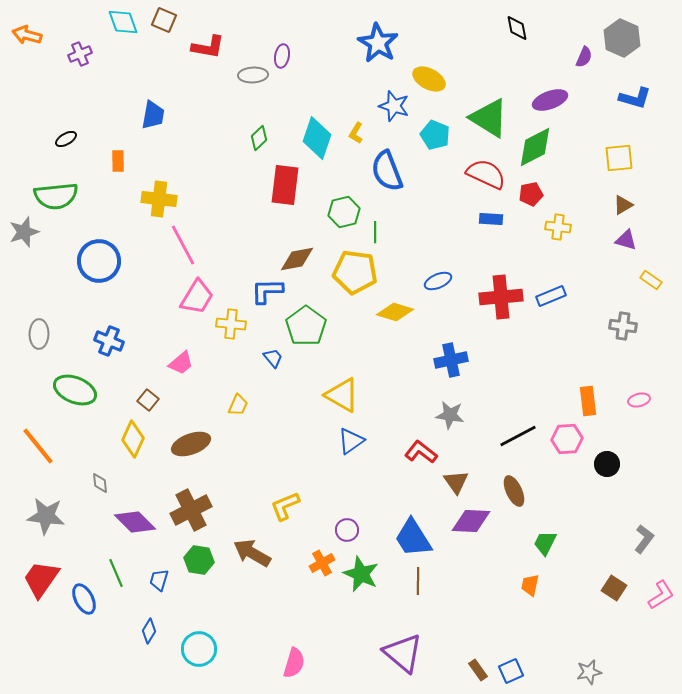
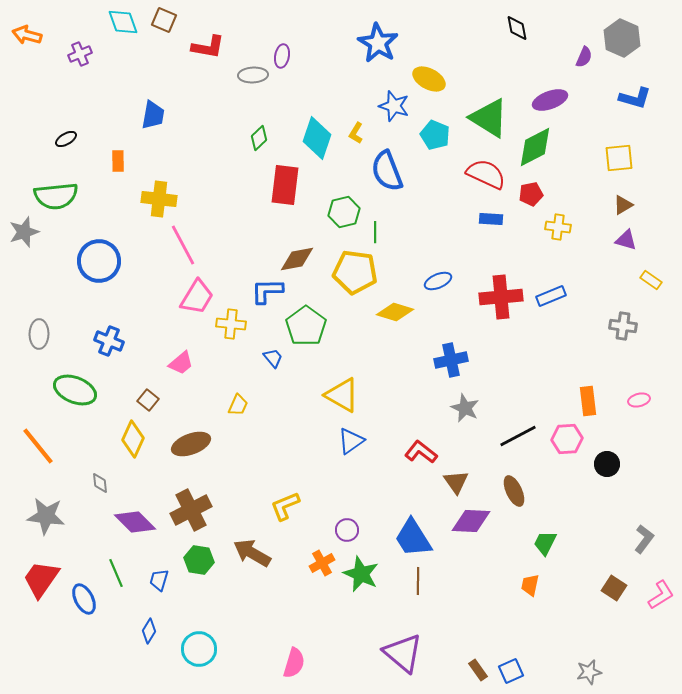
gray star at (450, 415): moved 15 px right, 7 px up; rotated 16 degrees clockwise
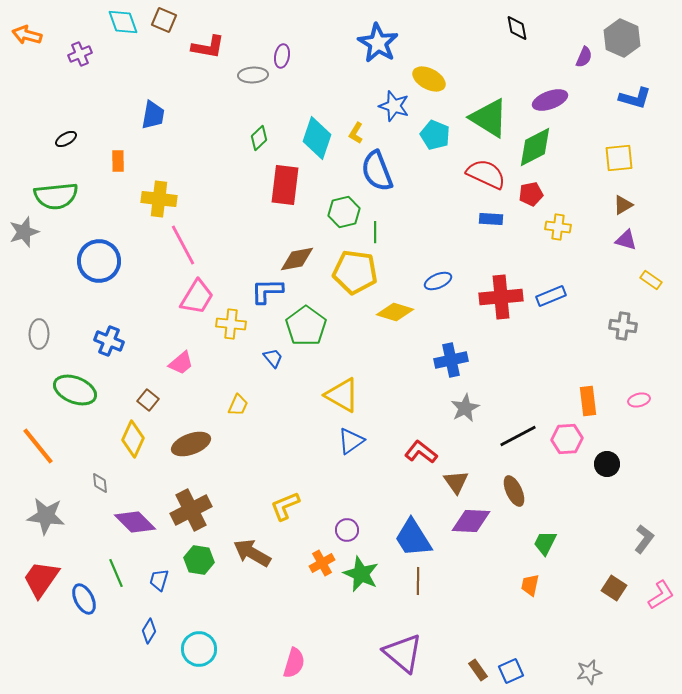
blue semicircle at (387, 171): moved 10 px left
gray star at (465, 408): rotated 20 degrees clockwise
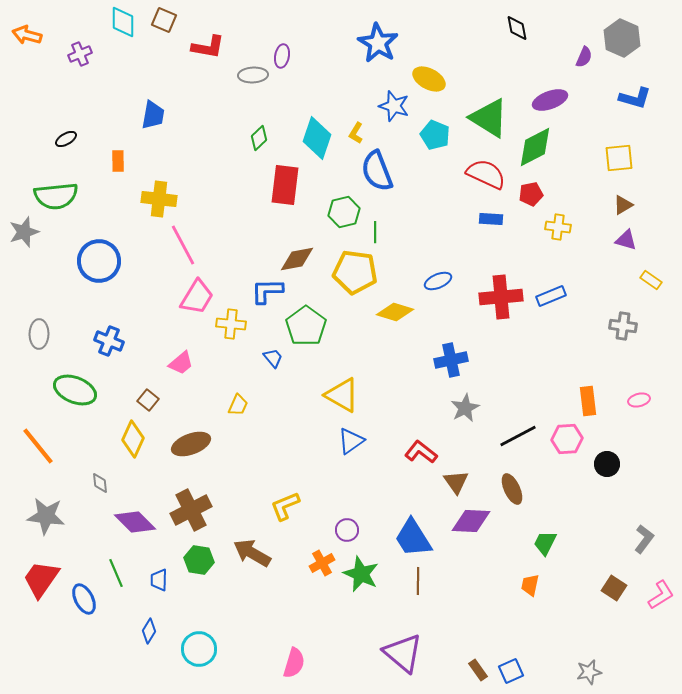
cyan diamond at (123, 22): rotated 20 degrees clockwise
brown ellipse at (514, 491): moved 2 px left, 2 px up
blue trapezoid at (159, 580): rotated 15 degrees counterclockwise
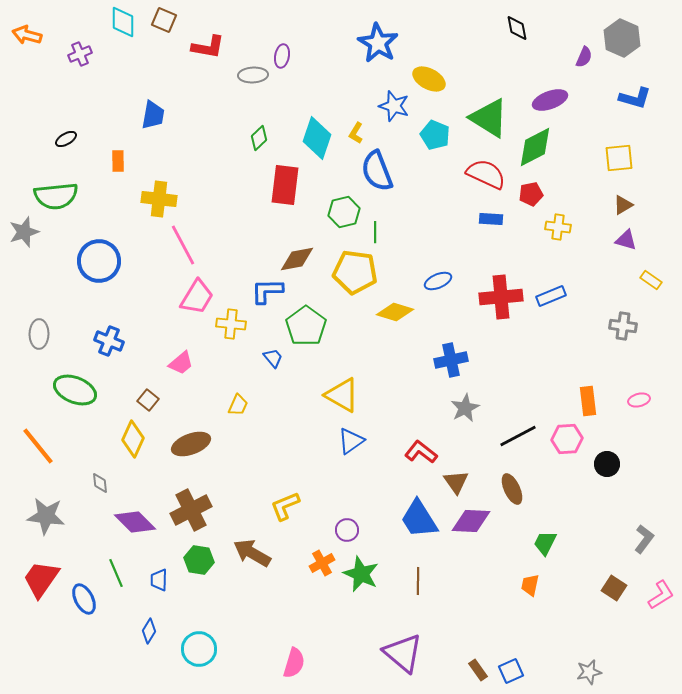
blue trapezoid at (413, 538): moved 6 px right, 19 px up
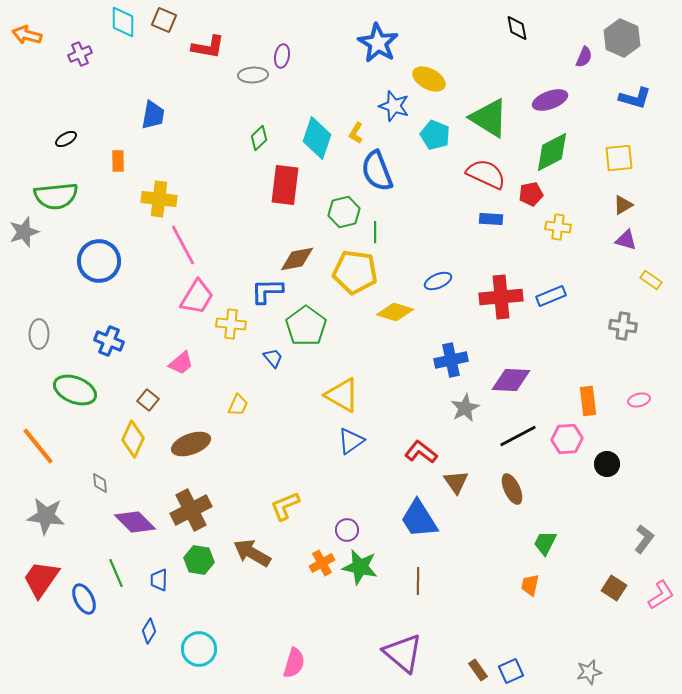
green diamond at (535, 147): moved 17 px right, 5 px down
purple diamond at (471, 521): moved 40 px right, 141 px up
green star at (361, 574): moved 1 px left, 7 px up; rotated 12 degrees counterclockwise
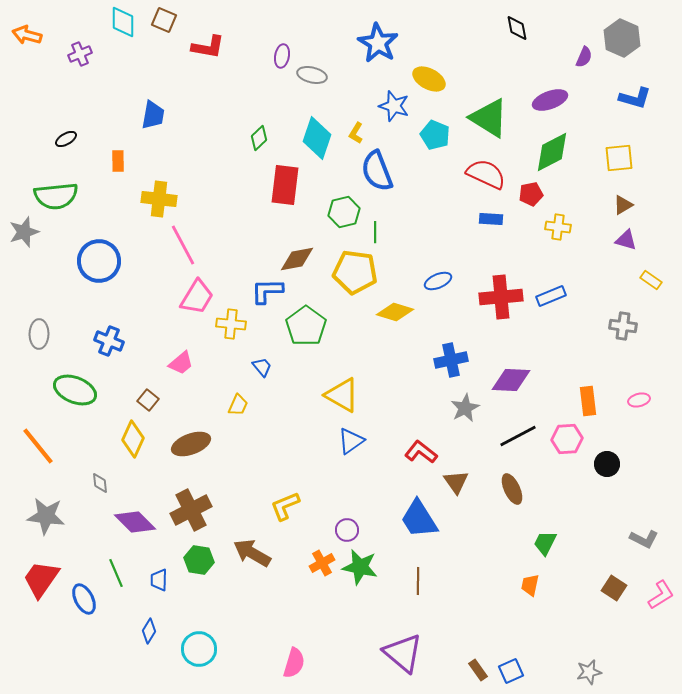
gray ellipse at (253, 75): moved 59 px right; rotated 16 degrees clockwise
blue trapezoid at (273, 358): moved 11 px left, 9 px down
gray L-shape at (644, 539): rotated 80 degrees clockwise
